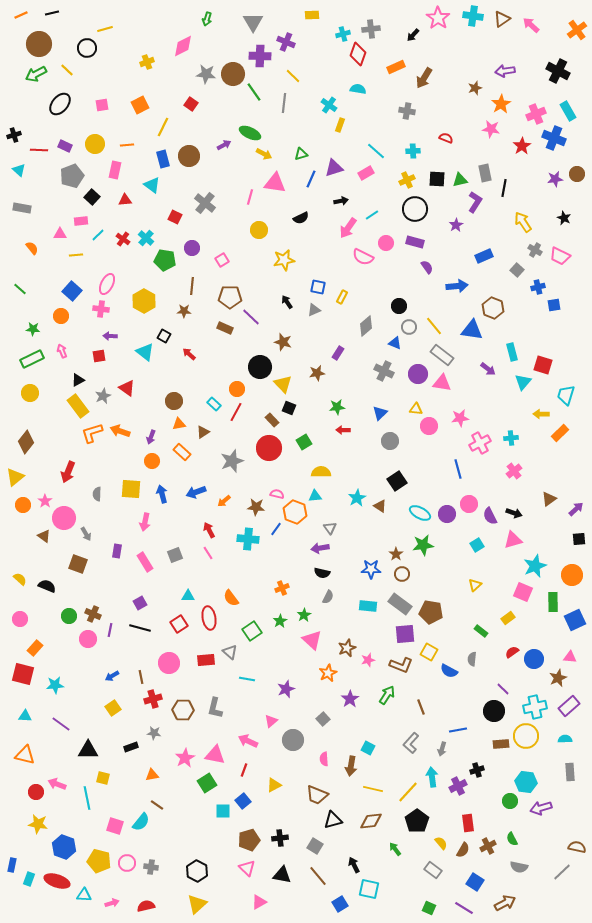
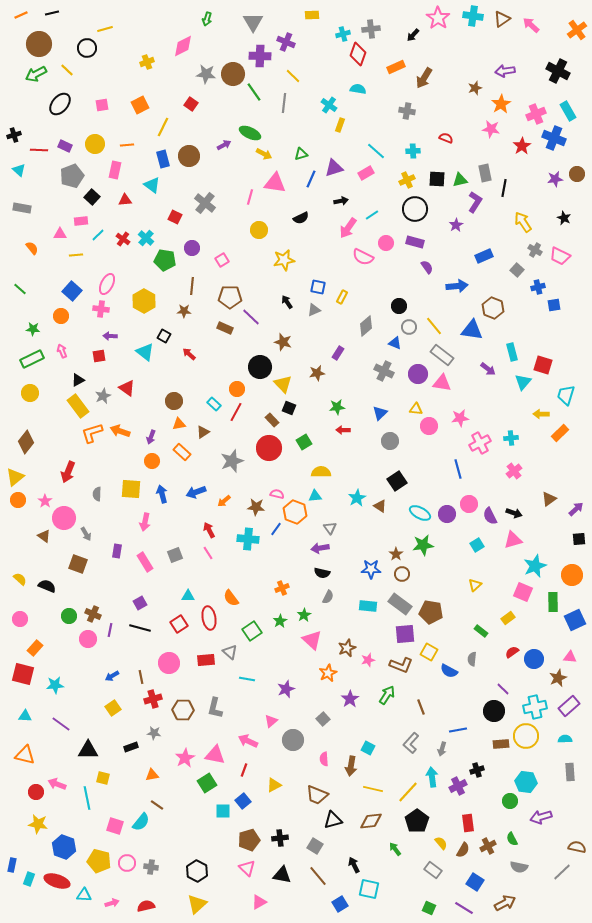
orange circle at (23, 505): moved 5 px left, 5 px up
purple arrow at (541, 808): moved 9 px down
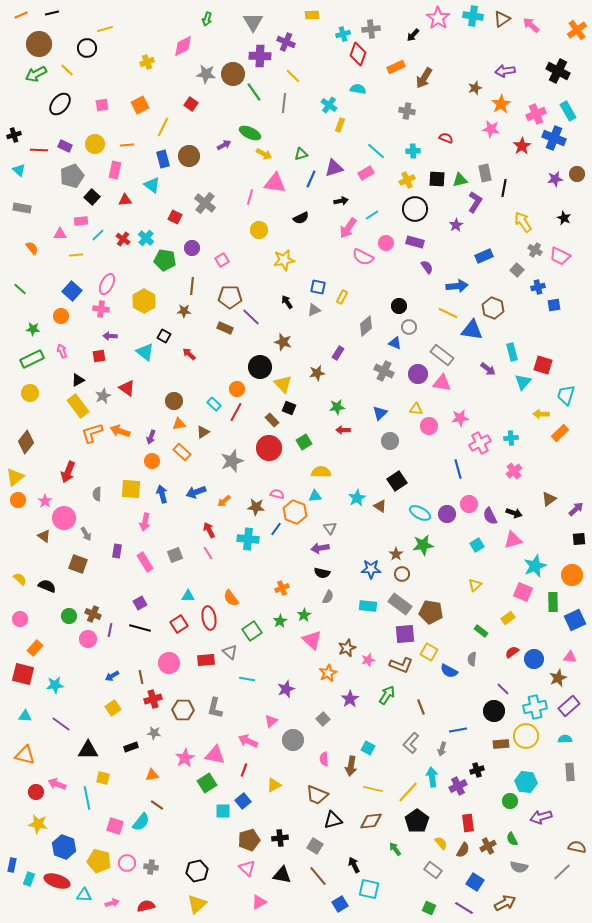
yellow line at (434, 326): moved 14 px right, 13 px up; rotated 24 degrees counterclockwise
black hexagon at (197, 871): rotated 20 degrees clockwise
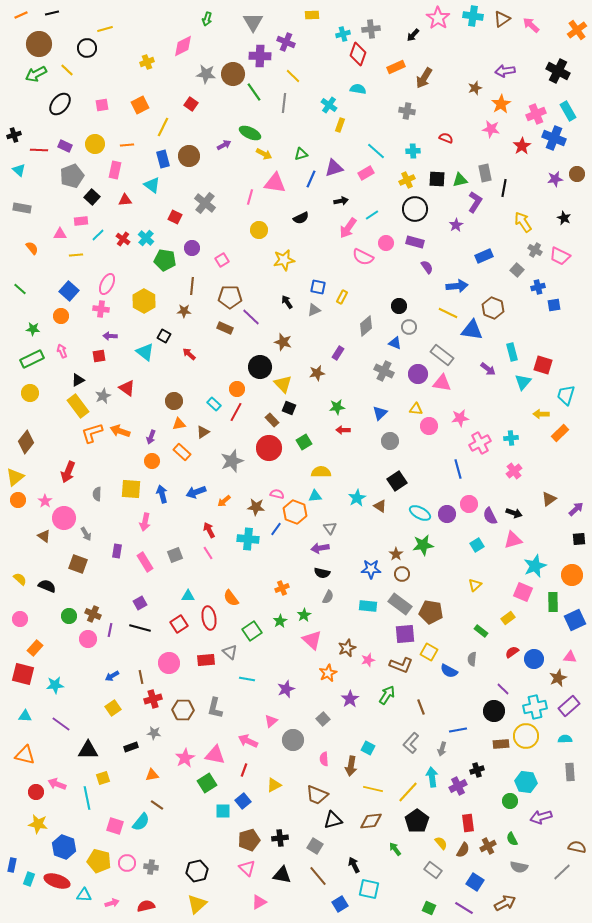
blue square at (72, 291): moved 3 px left
yellow square at (103, 778): rotated 32 degrees counterclockwise
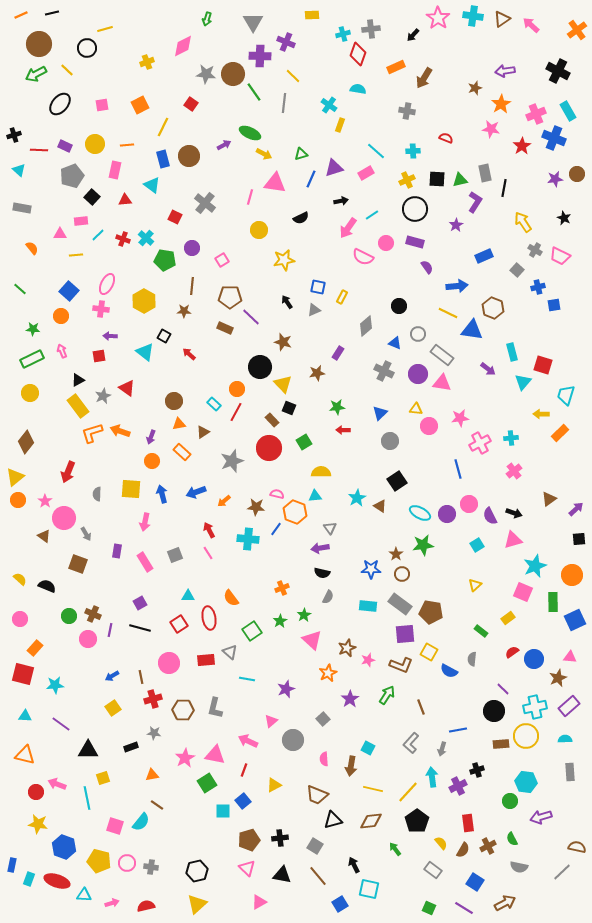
red cross at (123, 239): rotated 16 degrees counterclockwise
gray circle at (409, 327): moved 9 px right, 7 px down
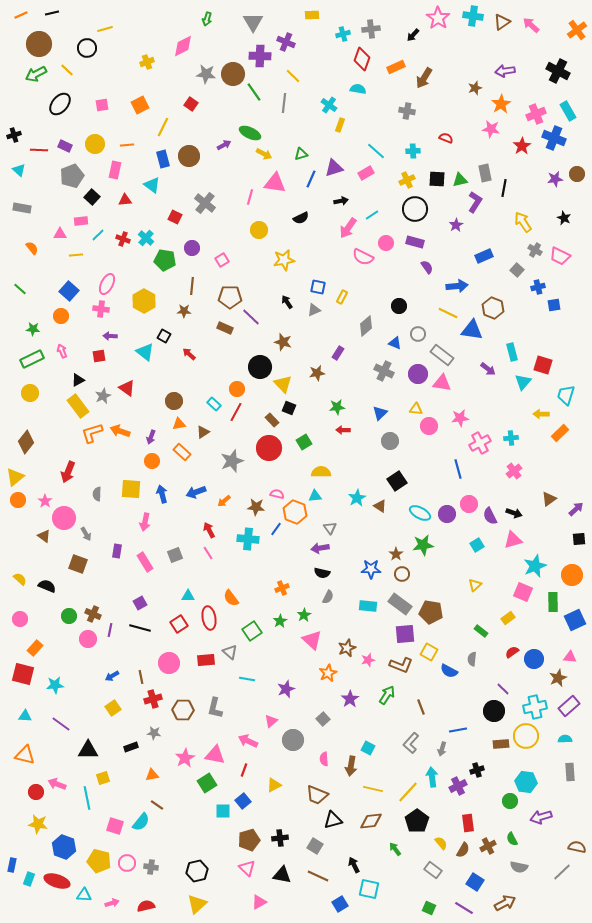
brown triangle at (502, 19): moved 3 px down
red diamond at (358, 54): moved 4 px right, 5 px down
brown line at (318, 876): rotated 25 degrees counterclockwise
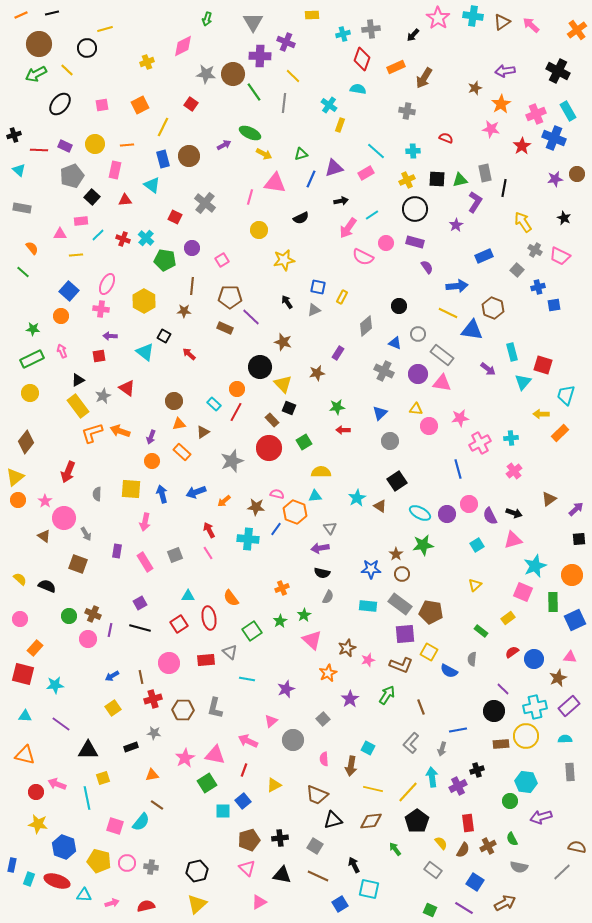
green line at (20, 289): moved 3 px right, 17 px up
green square at (429, 908): moved 1 px right, 2 px down
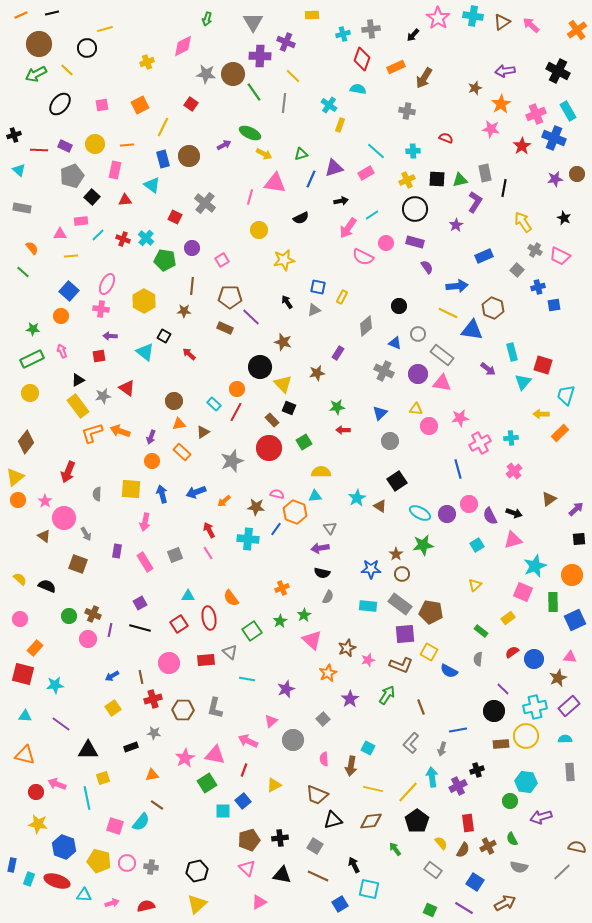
yellow line at (76, 255): moved 5 px left, 1 px down
gray star at (103, 396): rotated 14 degrees clockwise
gray semicircle at (472, 659): moved 6 px right
